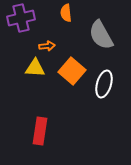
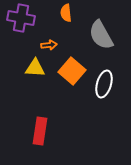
purple cross: rotated 24 degrees clockwise
orange arrow: moved 2 px right, 1 px up
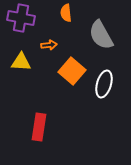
yellow triangle: moved 14 px left, 6 px up
red rectangle: moved 1 px left, 4 px up
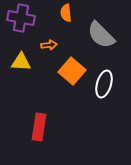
gray semicircle: rotated 16 degrees counterclockwise
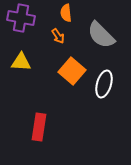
orange arrow: moved 9 px right, 9 px up; rotated 63 degrees clockwise
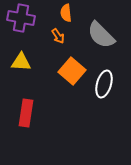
red rectangle: moved 13 px left, 14 px up
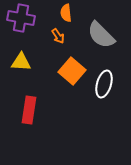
red rectangle: moved 3 px right, 3 px up
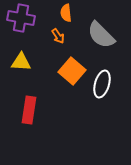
white ellipse: moved 2 px left
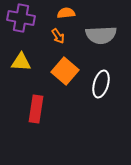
orange semicircle: rotated 90 degrees clockwise
gray semicircle: rotated 48 degrees counterclockwise
orange square: moved 7 px left
white ellipse: moved 1 px left
red rectangle: moved 7 px right, 1 px up
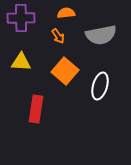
purple cross: rotated 12 degrees counterclockwise
gray semicircle: rotated 8 degrees counterclockwise
white ellipse: moved 1 px left, 2 px down
